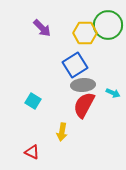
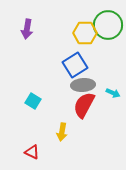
purple arrow: moved 15 px left, 1 px down; rotated 54 degrees clockwise
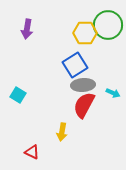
cyan square: moved 15 px left, 6 px up
